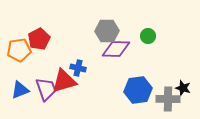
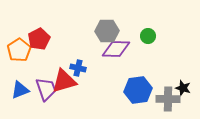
orange pentagon: rotated 25 degrees counterclockwise
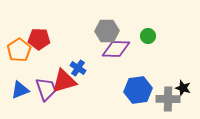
red pentagon: rotated 30 degrees clockwise
blue cross: rotated 21 degrees clockwise
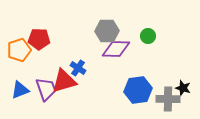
orange pentagon: rotated 15 degrees clockwise
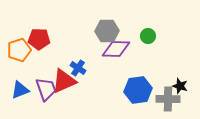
red triangle: rotated 8 degrees counterclockwise
black star: moved 3 px left, 2 px up
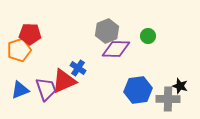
gray hexagon: rotated 20 degrees counterclockwise
red pentagon: moved 9 px left, 5 px up
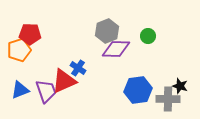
purple trapezoid: moved 2 px down
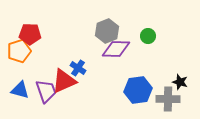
orange pentagon: moved 1 px down
black star: moved 4 px up
blue triangle: rotated 36 degrees clockwise
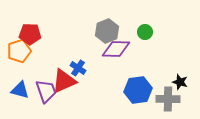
green circle: moved 3 px left, 4 px up
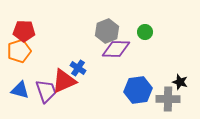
red pentagon: moved 6 px left, 3 px up
